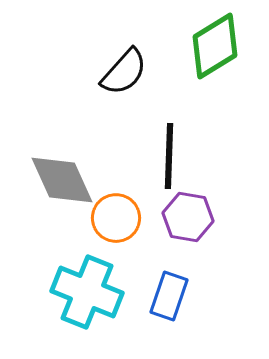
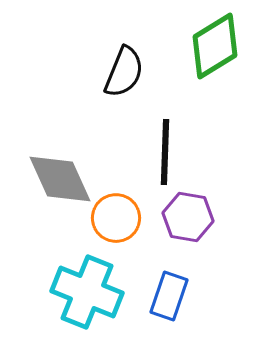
black semicircle: rotated 20 degrees counterclockwise
black line: moved 4 px left, 4 px up
gray diamond: moved 2 px left, 1 px up
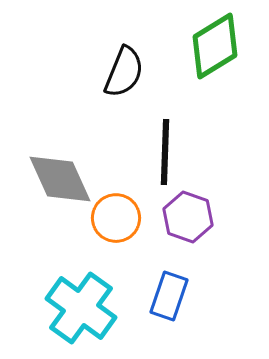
purple hexagon: rotated 9 degrees clockwise
cyan cross: moved 6 px left, 16 px down; rotated 14 degrees clockwise
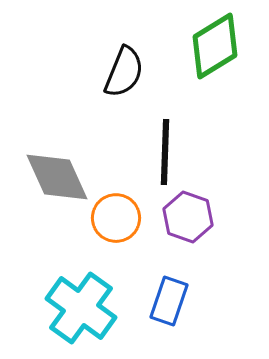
gray diamond: moved 3 px left, 2 px up
blue rectangle: moved 5 px down
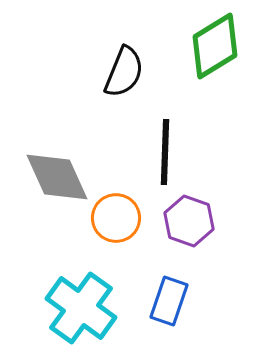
purple hexagon: moved 1 px right, 4 px down
